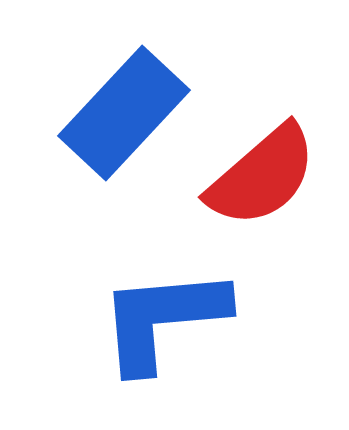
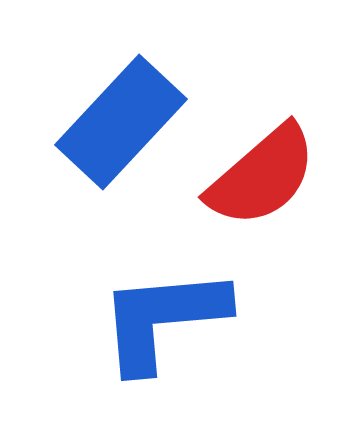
blue rectangle: moved 3 px left, 9 px down
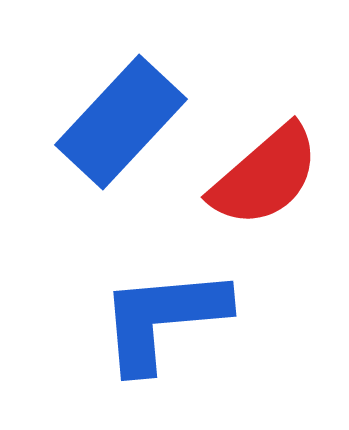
red semicircle: moved 3 px right
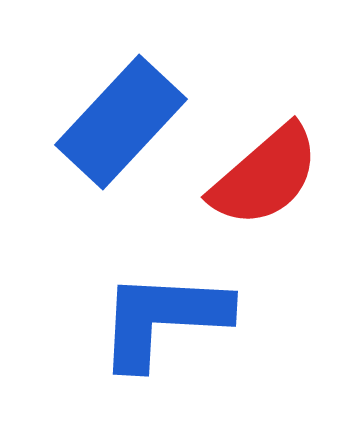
blue L-shape: rotated 8 degrees clockwise
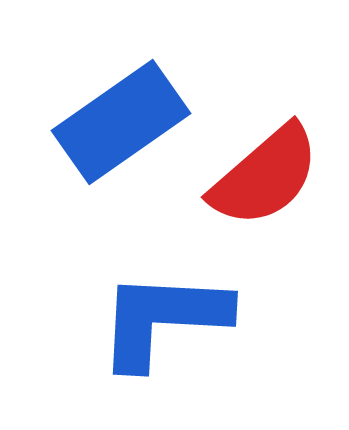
blue rectangle: rotated 12 degrees clockwise
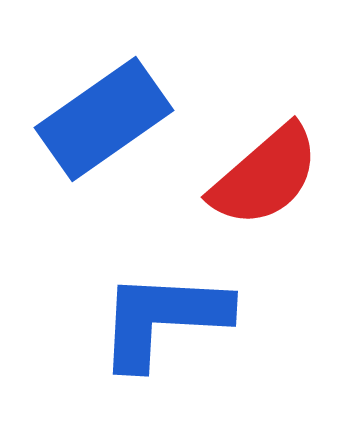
blue rectangle: moved 17 px left, 3 px up
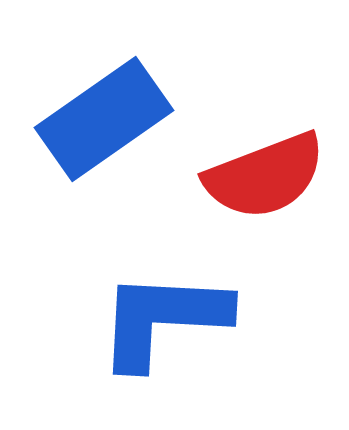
red semicircle: rotated 20 degrees clockwise
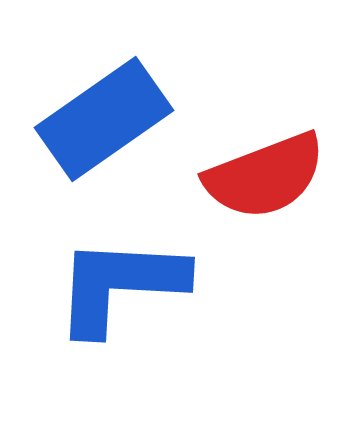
blue L-shape: moved 43 px left, 34 px up
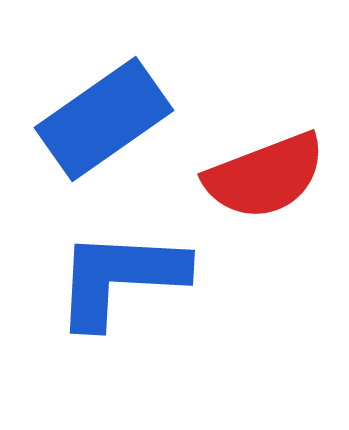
blue L-shape: moved 7 px up
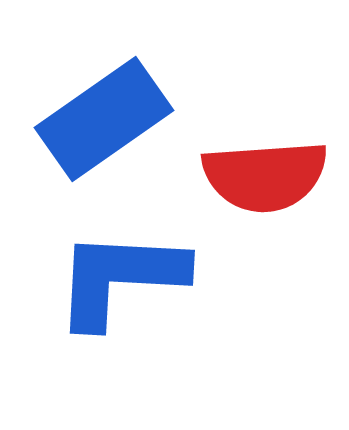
red semicircle: rotated 17 degrees clockwise
